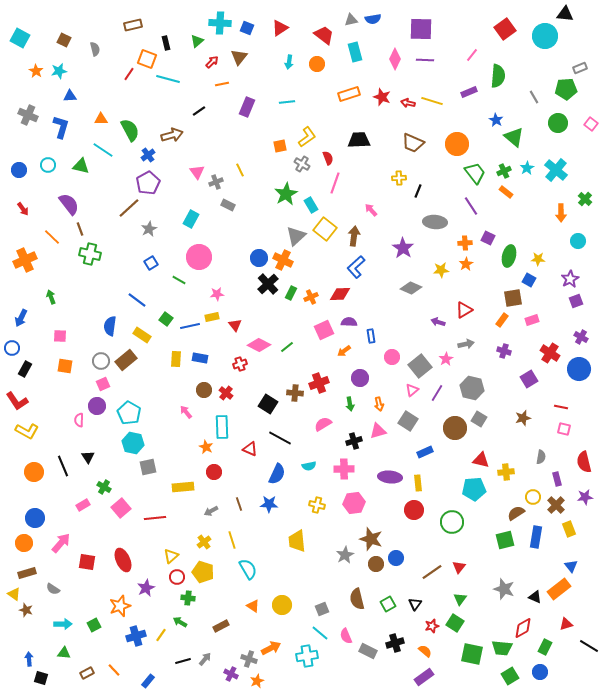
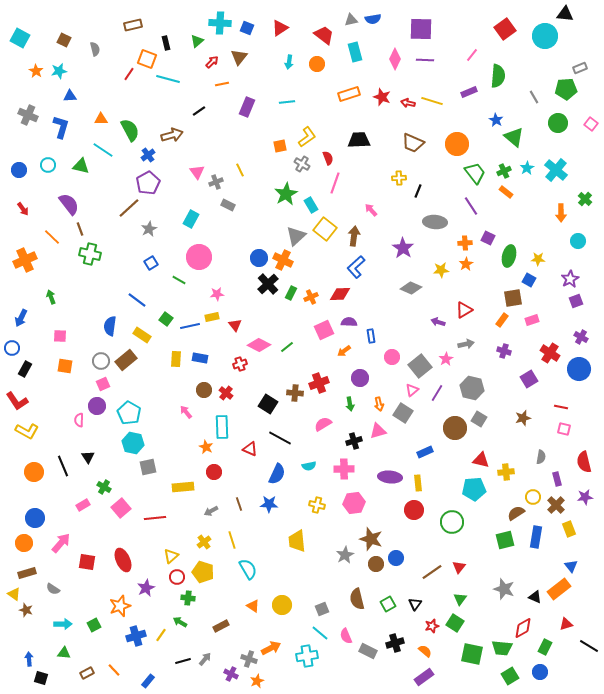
gray square at (408, 421): moved 5 px left, 8 px up
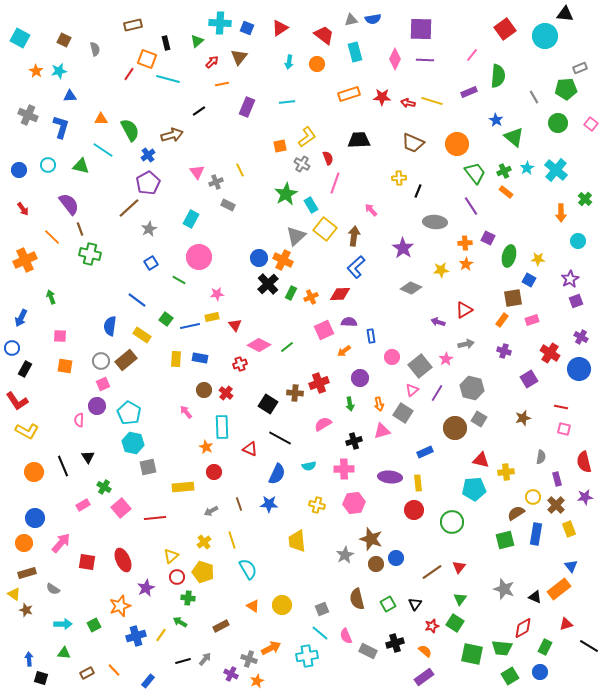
red star at (382, 97): rotated 18 degrees counterclockwise
pink triangle at (378, 431): moved 4 px right
blue rectangle at (536, 537): moved 3 px up
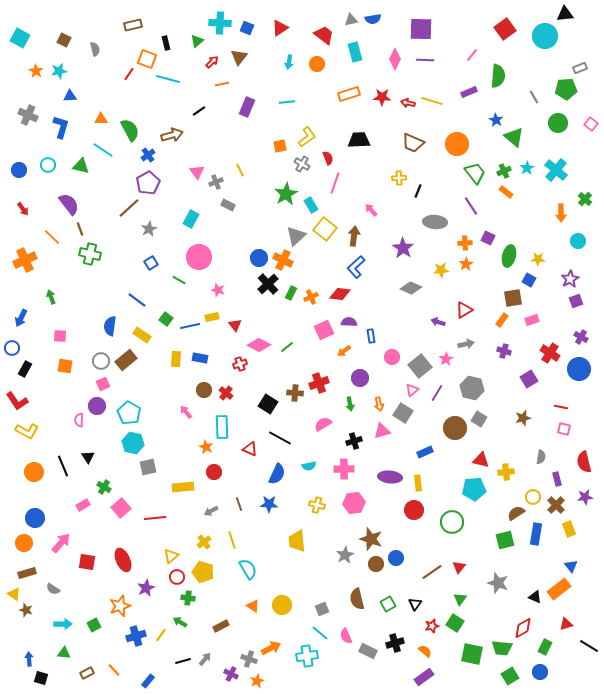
black triangle at (565, 14): rotated 12 degrees counterclockwise
pink star at (217, 294): moved 1 px right, 4 px up; rotated 24 degrees clockwise
red diamond at (340, 294): rotated 10 degrees clockwise
gray star at (504, 589): moved 6 px left, 6 px up
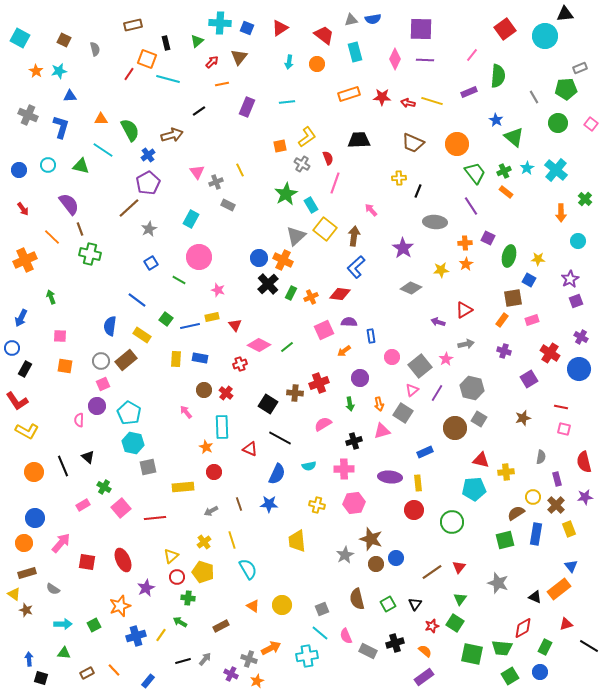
black triangle at (88, 457): rotated 16 degrees counterclockwise
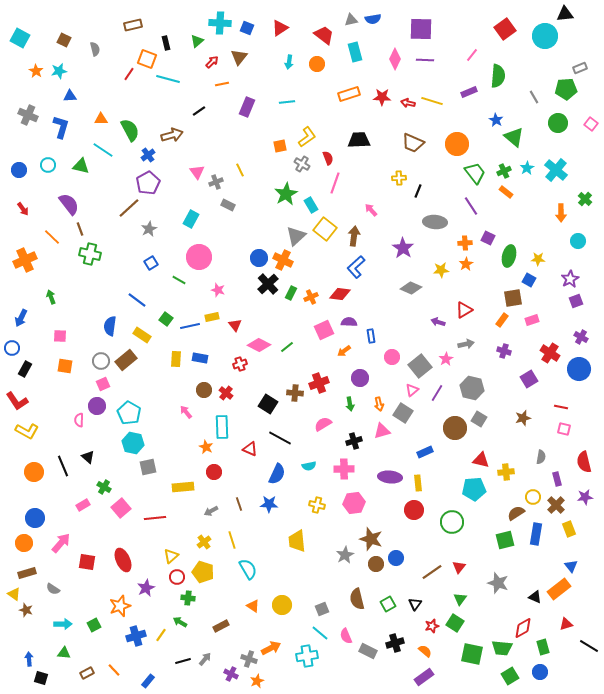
green rectangle at (545, 647): moved 2 px left; rotated 42 degrees counterclockwise
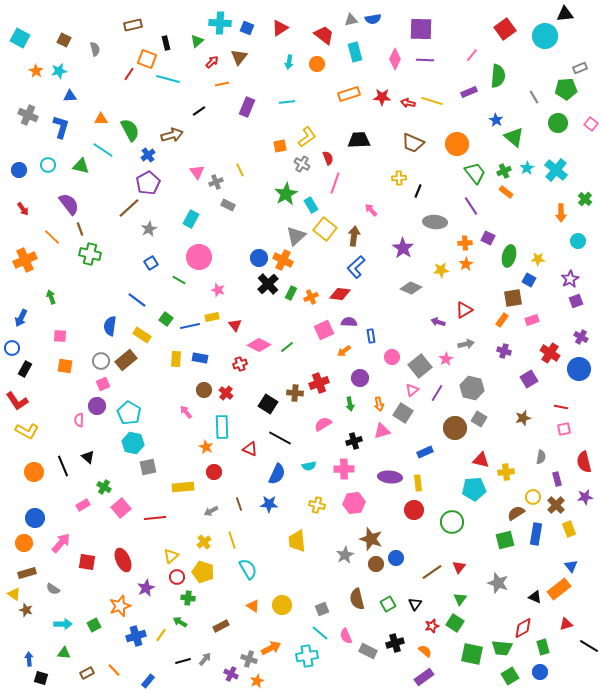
pink square at (564, 429): rotated 24 degrees counterclockwise
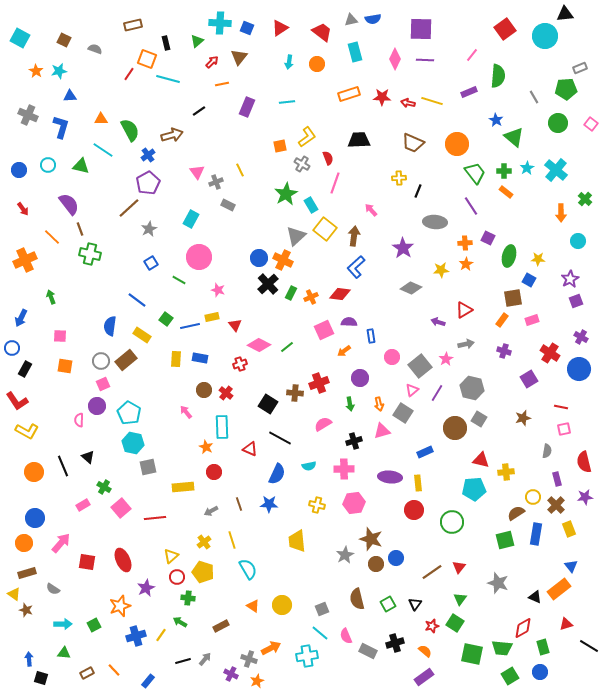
red trapezoid at (324, 35): moved 2 px left, 3 px up
gray semicircle at (95, 49): rotated 56 degrees counterclockwise
green cross at (504, 171): rotated 24 degrees clockwise
gray semicircle at (541, 457): moved 6 px right, 6 px up
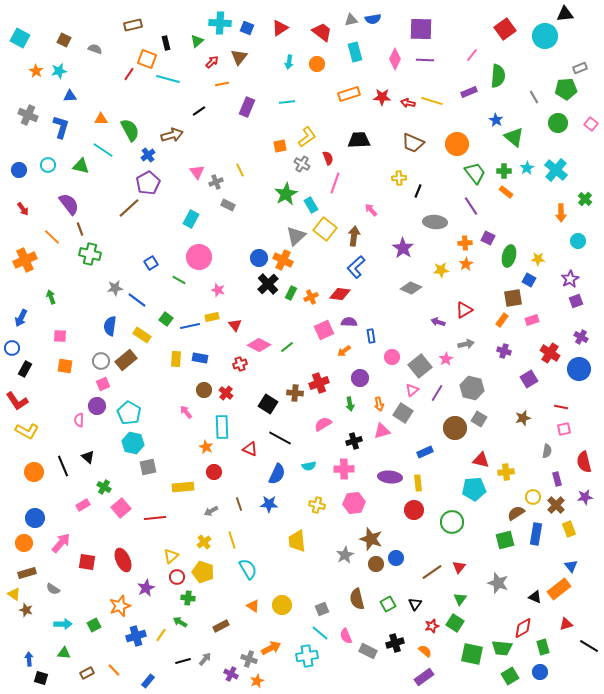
gray star at (149, 229): moved 34 px left, 59 px down; rotated 21 degrees clockwise
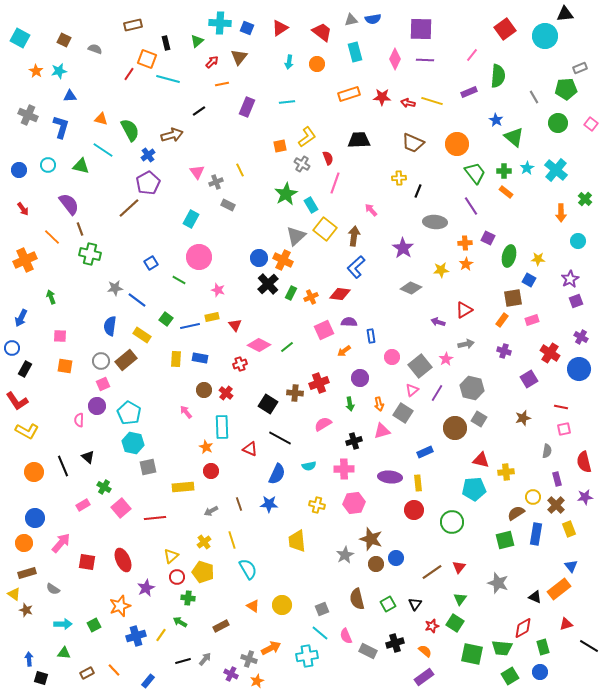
orange triangle at (101, 119): rotated 16 degrees clockwise
red circle at (214, 472): moved 3 px left, 1 px up
